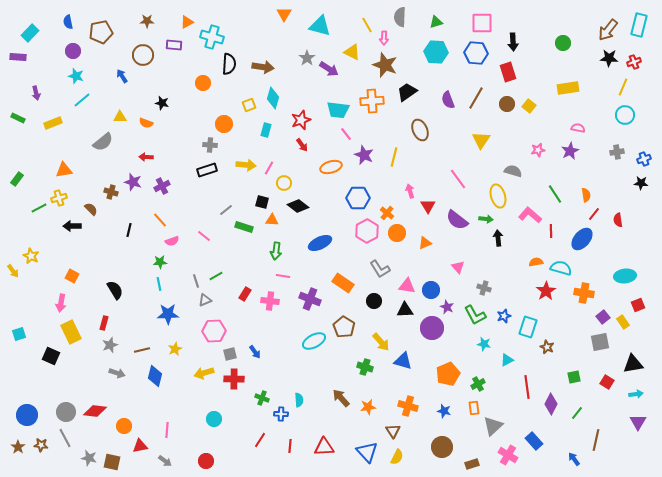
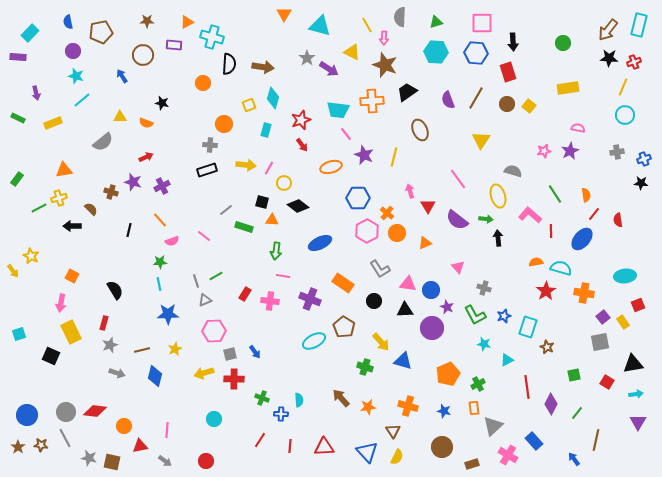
pink star at (538, 150): moved 6 px right, 1 px down
red arrow at (146, 157): rotated 152 degrees clockwise
pink triangle at (407, 286): moved 1 px right, 2 px up
green square at (574, 377): moved 2 px up
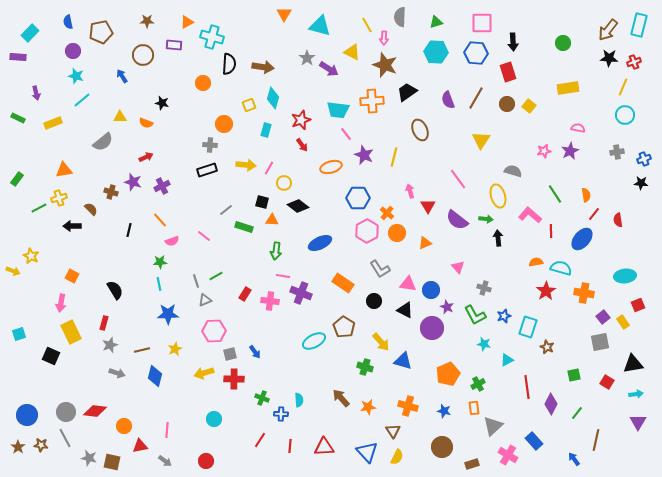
yellow arrow at (13, 271): rotated 32 degrees counterclockwise
purple cross at (310, 299): moved 9 px left, 6 px up
black triangle at (405, 310): rotated 30 degrees clockwise
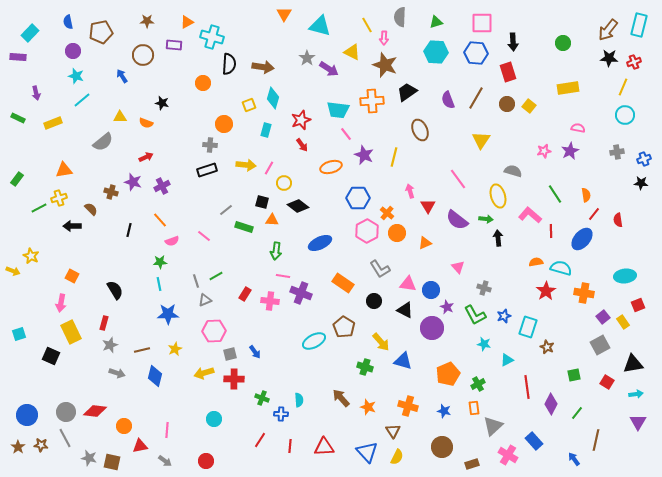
gray square at (600, 342): moved 3 px down; rotated 18 degrees counterclockwise
orange star at (368, 407): rotated 28 degrees clockwise
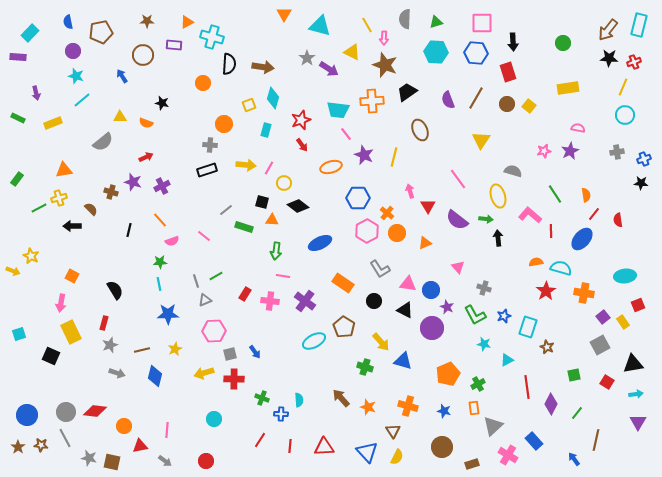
gray semicircle at (400, 17): moved 5 px right, 2 px down
purple cross at (301, 293): moved 4 px right, 8 px down; rotated 15 degrees clockwise
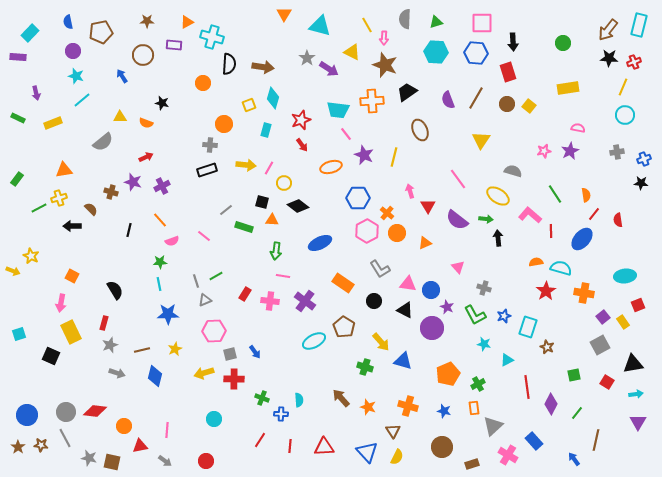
yellow ellipse at (498, 196): rotated 40 degrees counterclockwise
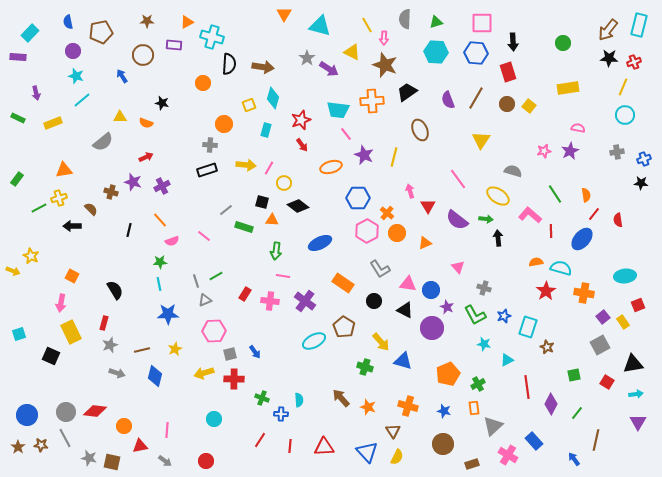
brown circle at (442, 447): moved 1 px right, 3 px up
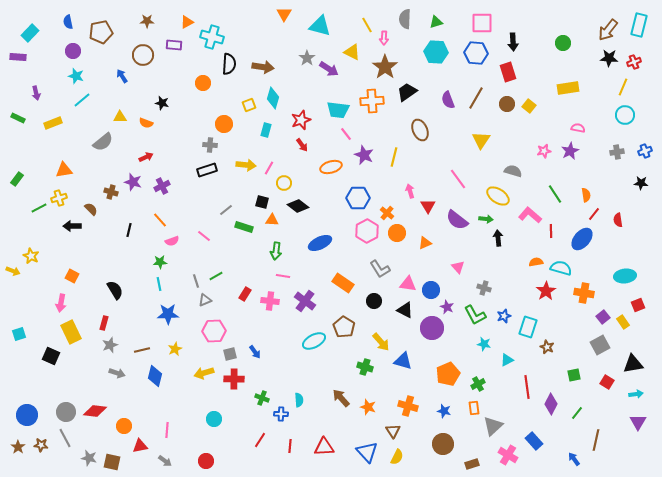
brown star at (385, 65): moved 2 px down; rotated 15 degrees clockwise
blue cross at (644, 159): moved 1 px right, 8 px up
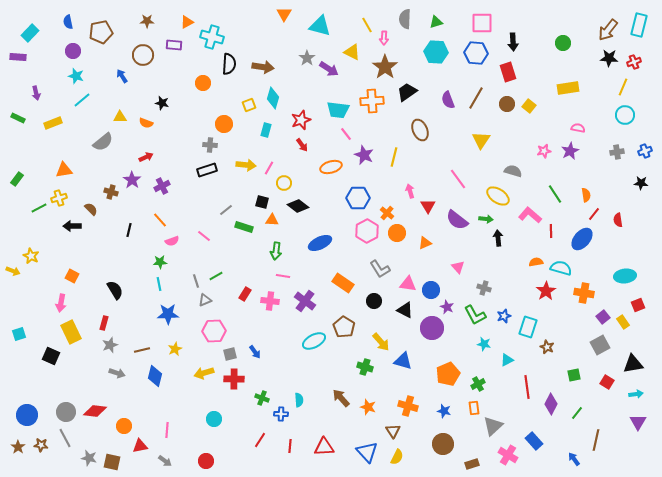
purple star at (133, 182): moved 1 px left, 2 px up; rotated 18 degrees clockwise
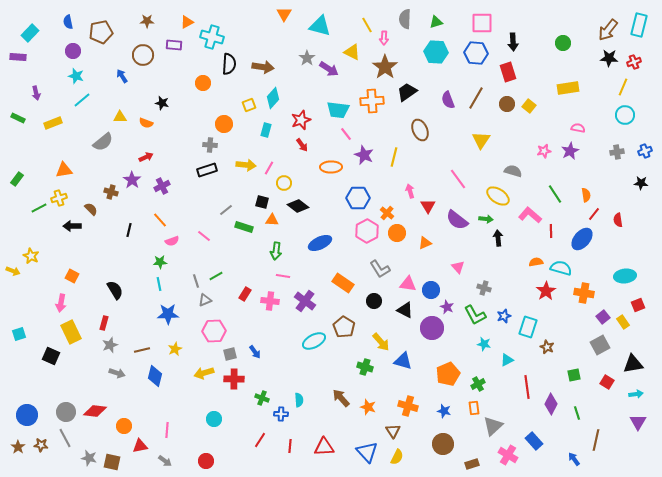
cyan diamond at (273, 98): rotated 25 degrees clockwise
orange ellipse at (331, 167): rotated 15 degrees clockwise
green line at (577, 413): rotated 56 degrees counterclockwise
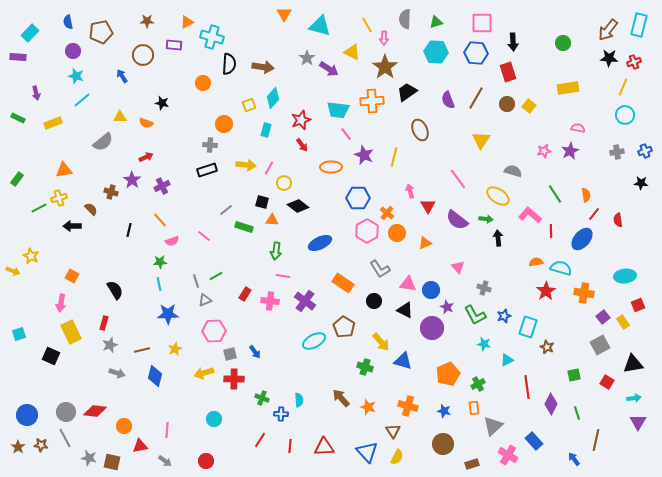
cyan arrow at (636, 394): moved 2 px left, 4 px down
